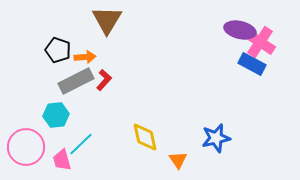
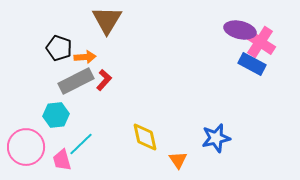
black pentagon: moved 1 px right, 2 px up
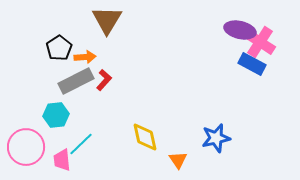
black pentagon: rotated 20 degrees clockwise
pink trapezoid: rotated 10 degrees clockwise
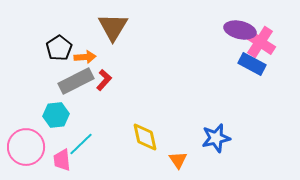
brown triangle: moved 6 px right, 7 px down
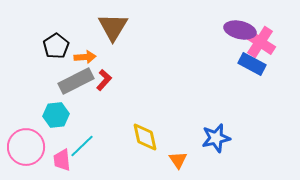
black pentagon: moved 3 px left, 2 px up
cyan line: moved 1 px right, 2 px down
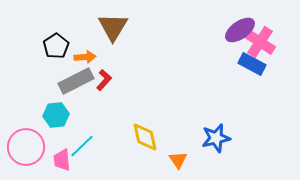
purple ellipse: rotated 48 degrees counterclockwise
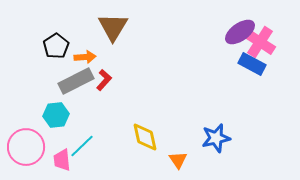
purple ellipse: moved 2 px down
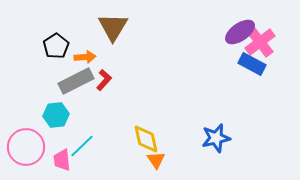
pink cross: rotated 20 degrees clockwise
yellow diamond: moved 1 px right, 2 px down
orange triangle: moved 22 px left
